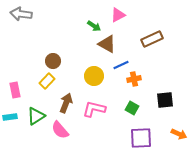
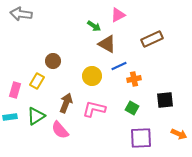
blue line: moved 2 px left, 1 px down
yellow circle: moved 2 px left
yellow rectangle: moved 10 px left; rotated 14 degrees counterclockwise
pink rectangle: rotated 28 degrees clockwise
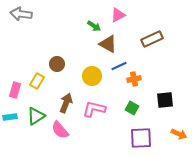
brown triangle: moved 1 px right
brown circle: moved 4 px right, 3 px down
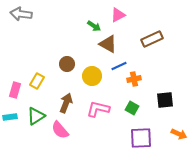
brown circle: moved 10 px right
pink L-shape: moved 4 px right
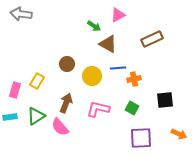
blue line: moved 1 px left, 2 px down; rotated 21 degrees clockwise
pink semicircle: moved 3 px up
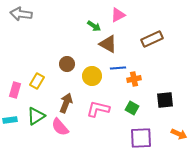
cyan rectangle: moved 3 px down
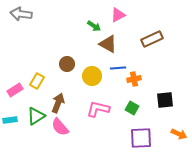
pink rectangle: rotated 42 degrees clockwise
brown arrow: moved 8 px left
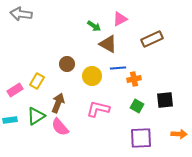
pink triangle: moved 2 px right, 4 px down
green square: moved 5 px right, 2 px up
orange arrow: rotated 21 degrees counterclockwise
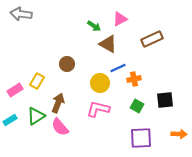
blue line: rotated 21 degrees counterclockwise
yellow circle: moved 8 px right, 7 px down
cyan rectangle: rotated 24 degrees counterclockwise
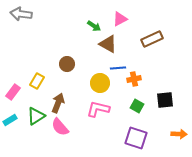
blue line: rotated 21 degrees clockwise
pink rectangle: moved 2 px left, 2 px down; rotated 21 degrees counterclockwise
purple square: moved 5 px left; rotated 20 degrees clockwise
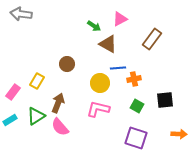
brown rectangle: rotated 30 degrees counterclockwise
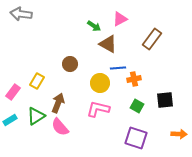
brown circle: moved 3 px right
